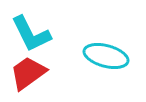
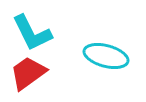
cyan L-shape: moved 1 px right, 1 px up
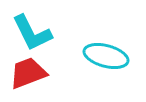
red trapezoid: rotated 15 degrees clockwise
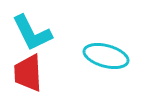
red trapezoid: rotated 72 degrees counterclockwise
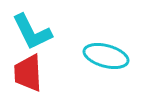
cyan L-shape: moved 1 px up
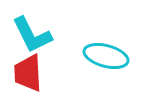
cyan L-shape: moved 3 px down
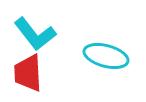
cyan L-shape: moved 3 px right, 1 px up; rotated 12 degrees counterclockwise
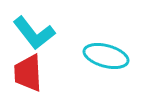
cyan L-shape: moved 1 px left, 1 px up
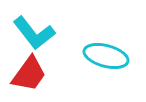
red trapezoid: moved 1 px right, 1 px down; rotated 141 degrees counterclockwise
